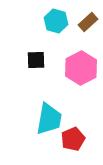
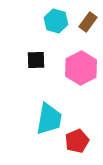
brown rectangle: rotated 12 degrees counterclockwise
red pentagon: moved 4 px right, 2 px down
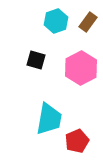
cyan hexagon: rotated 25 degrees clockwise
black square: rotated 18 degrees clockwise
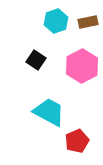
brown rectangle: rotated 42 degrees clockwise
black square: rotated 18 degrees clockwise
pink hexagon: moved 1 px right, 2 px up
cyan trapezoid: moved 7 px up; rotated 72 degrees counterclockwise
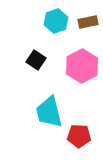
cyan trapezoid: rotated 132 degrees counterclockwise
red pentagon: moved 2 px right, 5 px up; rotated 25 degrees clockwise
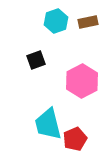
black square: rotated 36 degrees clockwise
pink hexagon: moved 15 px down
cyan trapezoid: moved 1 px left, 12 px down
red pentagon: moved 4 px left, 3 px down; rotated 25 degrees counterclockwise
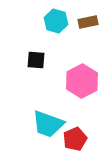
cyan hexagon: rotated 25 degrees counterclockwise
black square: rotated 24 degrees clockwise
cyan trapezoid: rotated 56 degrees counterclockwise
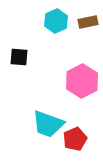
cyan hexagon: rotated 20 degrees clockwise
black square: moved 17 px left, 3 px up
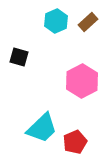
brown rectangle: rotated 30 degrees counterclockwise
black square: rotated 12 degrees clockwise
cyan trapezoid: moved 6 px left, 4 px down; rotated 64 degrees counterclockwise
red pentagon: moved 3 px down
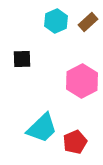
black square: moved 3 px right, 2 px down; rotated 18 degrees counterclockwise
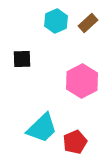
brown rectangle: moved 1 px down
